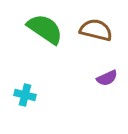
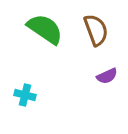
brown semicircle: rotated 56 degrees clockwise
purple semicircle: moved 2 px up
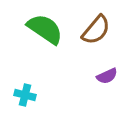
brown semicircle: rotated 60 degrees clockwise
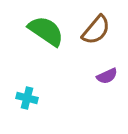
green semicircle: moved 1 px right, 2 px down
cyan cross: moved 2 px right, 3 px down
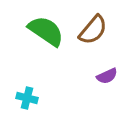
brown semicircle: moved 3 px left
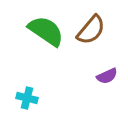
brown semicircle: moved 2 px left
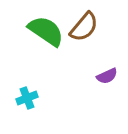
brown semicircle: moved 7 px left, 3 px up
cyan cross: rotated 35 degrees counterclockwise
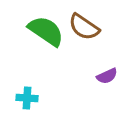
brown semicircle: rotated 84 degrees clockwise
cyan cross: rotated 25 degrees clockwise
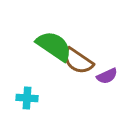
brown semicircle: moved 6 px left, 34 px down
green semicircle: moved 8 px right, 15 px down
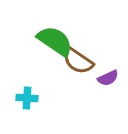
green semicircle: moved 1 px right, 5 px up
purple semicircle: moved 1 px right, 2 px down
